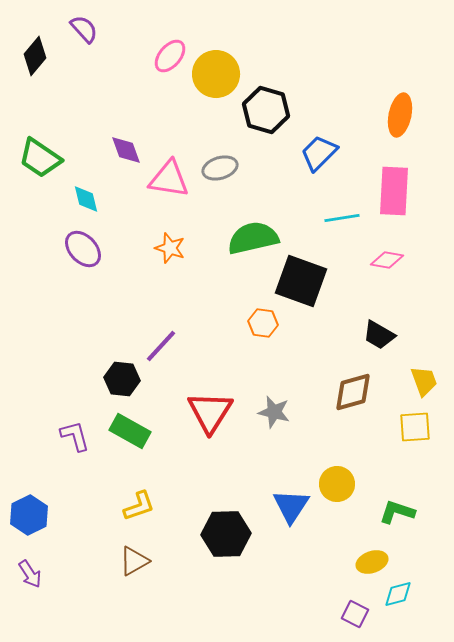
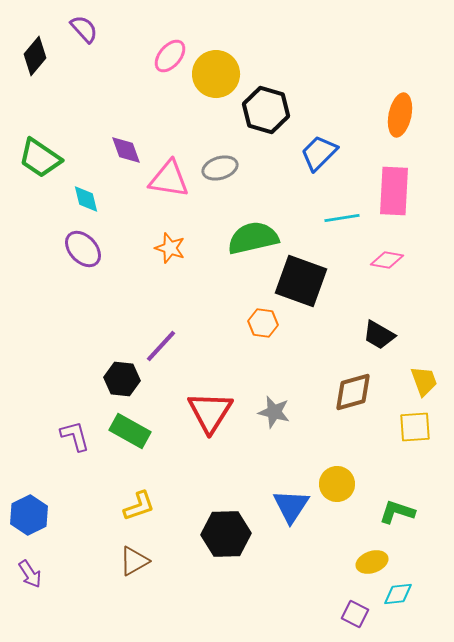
cyan diamond at (398, 594): rotated 8 degrees clockwise
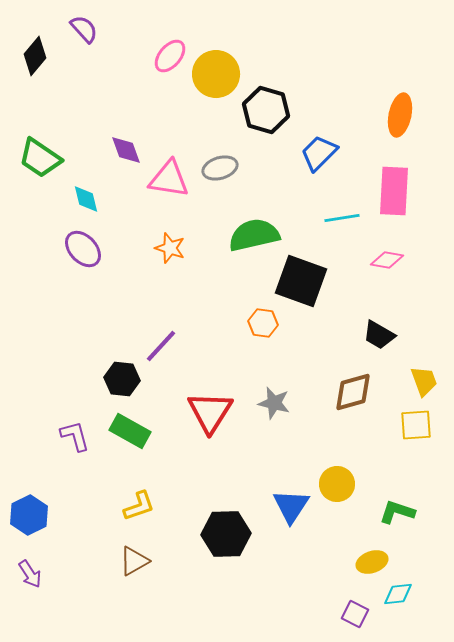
green semicircle at (253, 238): moved 1 px right, 3 px up
gray star at (274, 412): moved 9 px up
yellow square at (415, 427): moved 1 px right, 2 px up
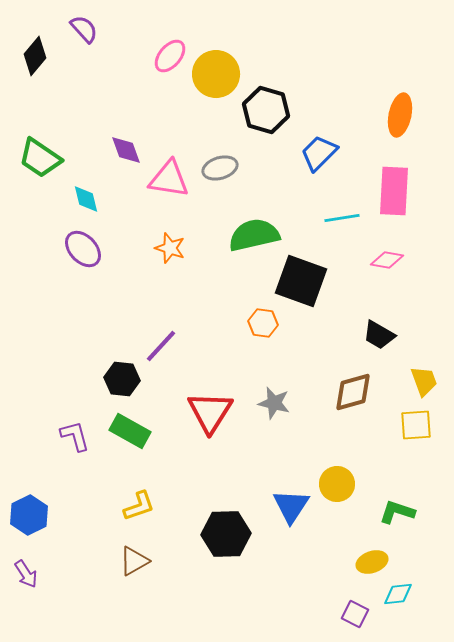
purple arrow at (30, 574): moved 4 px left
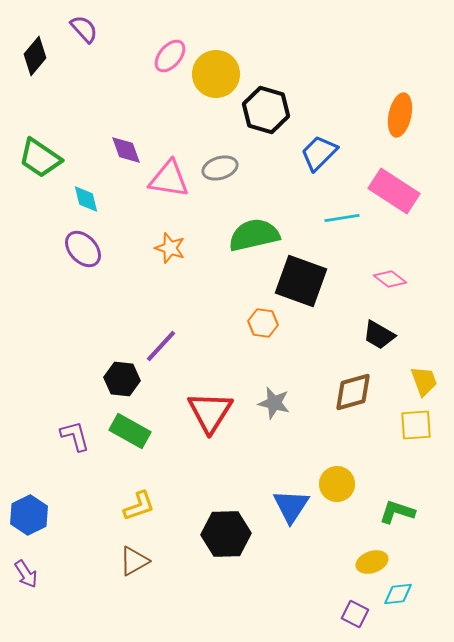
pink rectangle at (394, 191): rotated 60 degrees counterclockwise
pink diamond at (387, 260): moved 3 px right, 19 px down; rotated 28 degrees clockwise
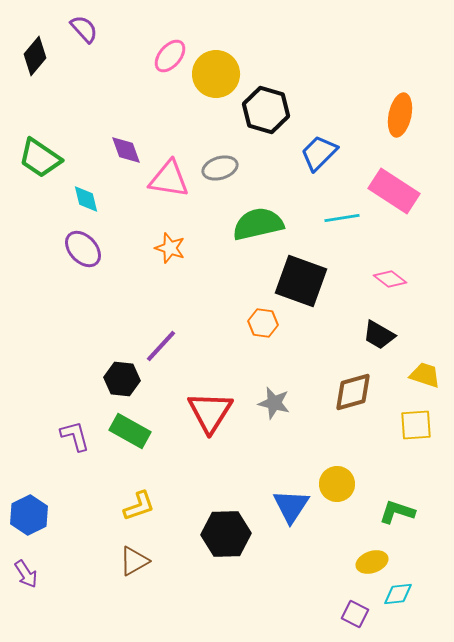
green semicircle at (254, 235): moved 4 px right, 11 px up
yellow trapezoid at (424, 381): moved 1 px right, 6 px up; rotated 52 degrees counterclockwise
